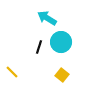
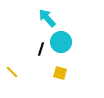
cyan arrow: rotated 18 degrees clockwise
black line: moved 2 px right, 2 px down
yellow square: moved 2 px left, 2 px up; rotated 24 degrees counterclockwise
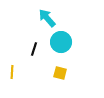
black line: moved 7 px left
yellow line: rotated 48 degrees clockwise
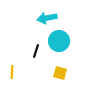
cyan arrow: rotated 60 degrees counterclockwise
cyan circle: moved 2 px left, 1 px up
black line: moved 2 px right, 2 px down
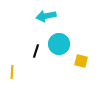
cyan arrow: moved 1 px left, 2 px up
cyan circle: moved 3 px down
yellow square: moved 21 px right, 12 px up
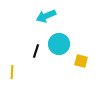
cyan arrow: rotated 12 degrees counterclockwise
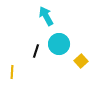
cyan arrow: rotated 84 degrees clockwise
yellow square: rotated 32 degrees clockwise
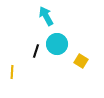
cyan circle: moved 2 px left
yellow square: rotated 16 degrees counterclockwise
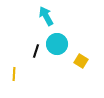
yellow line: moved 2 px right, 2 px down
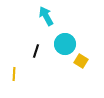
cyan circle: moved 8 px right
